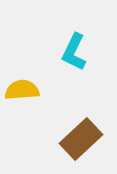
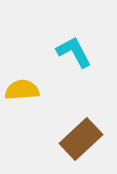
cyan L-shape: rotated 126 degrees clockwise
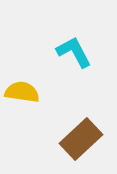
yellow semicircle: moved 2 px down; rotated 12 degrees clockwise
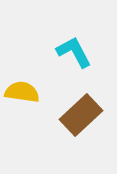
brown rectangle: moved 24 px up
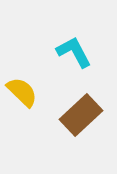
yellow semicircle: rotated 36 degrees clockwise
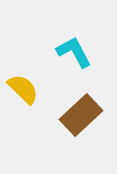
yellow semicircle: moved 1 px right, 3 px up
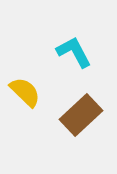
yellow semicircle: moved 2 px right, 3 px down
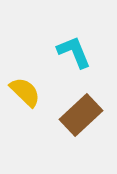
cyan L-shape: rotated 6 degrees clockwise
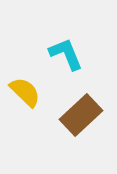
cyan L-shape: moved 8 px left, 2 px down
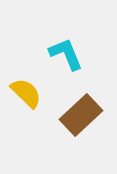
yellow semicircle: moved 1 px right, 1 px down
